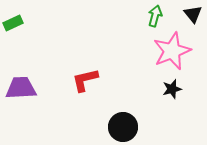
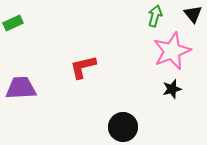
red L-shape: moved 2 px left, 13 px up
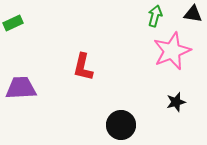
black triangle: rotated 42 degrees counterclockwise
red L-shape: rotated 64 degrees counterclockwise
black star: moved 4 px right, 13 px down
black circle: moved 2 px left, 2 px up
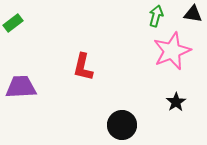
green arrow: moved 1 px right
green rectangle: rotated 12 degrees counterclockwise
purple trapezoid: moved 1 px up
black star: rotated 18 degrees counterclockwise
black circle: moved 1 px right
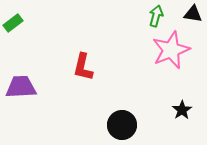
pink star: moved 1 px left, 1 px up
black star: moved 6 px right, 8 px down
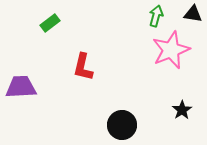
green rectangle: moved 37 px right
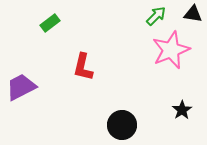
green arrow: rotated 30 degrees clockwise
purple trapezoid: rotated 24 degrees counterclockwise
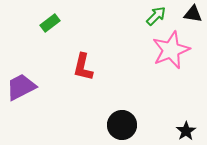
black star: moved 4 px right, 21 px down
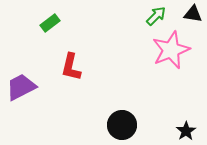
red L-shape: moved 12 px left
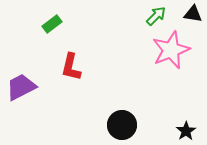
green rectangle: moved 2 px right, 1 px down
